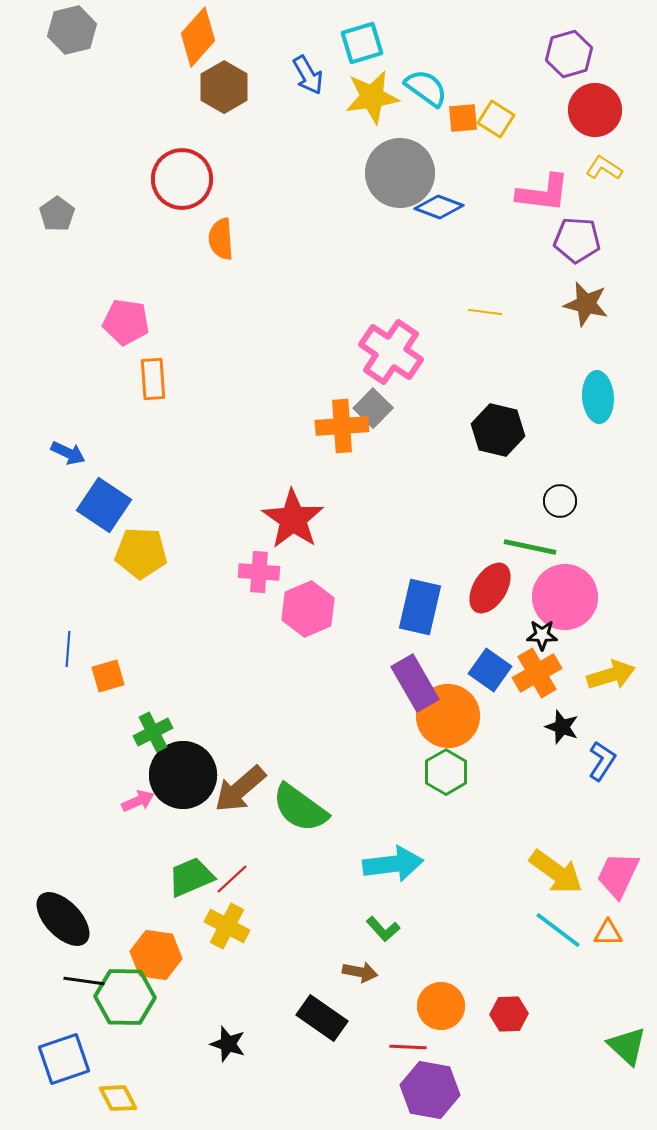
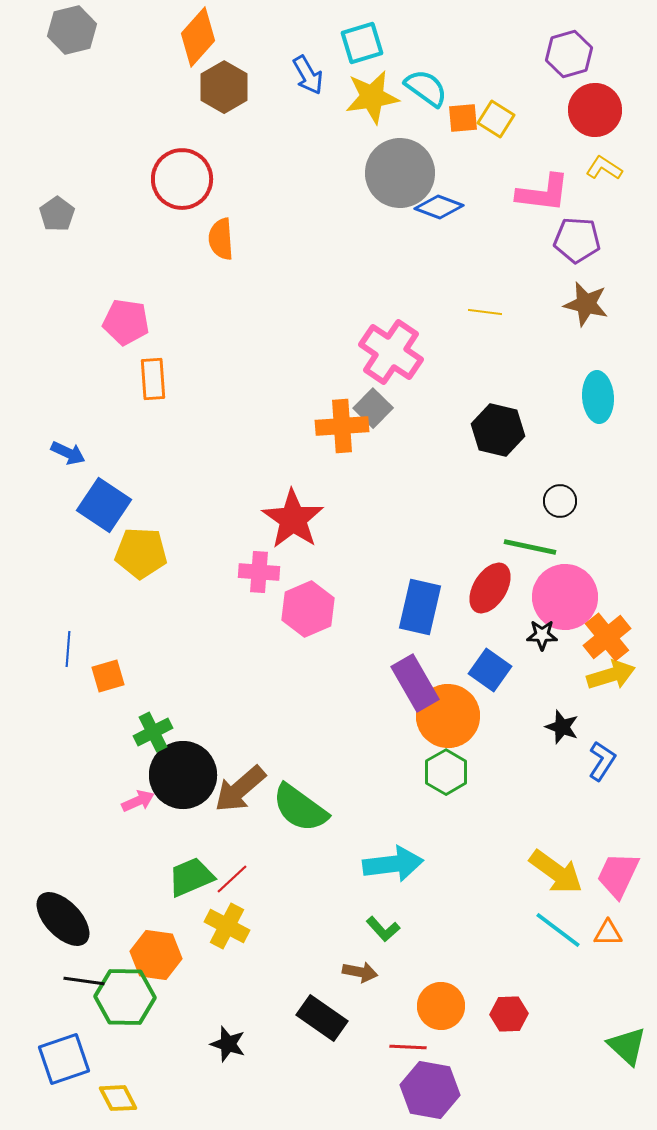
orange cross at (537, 673): moved 70 px right, 36 px up; rotated 9 degrees counterclockwise
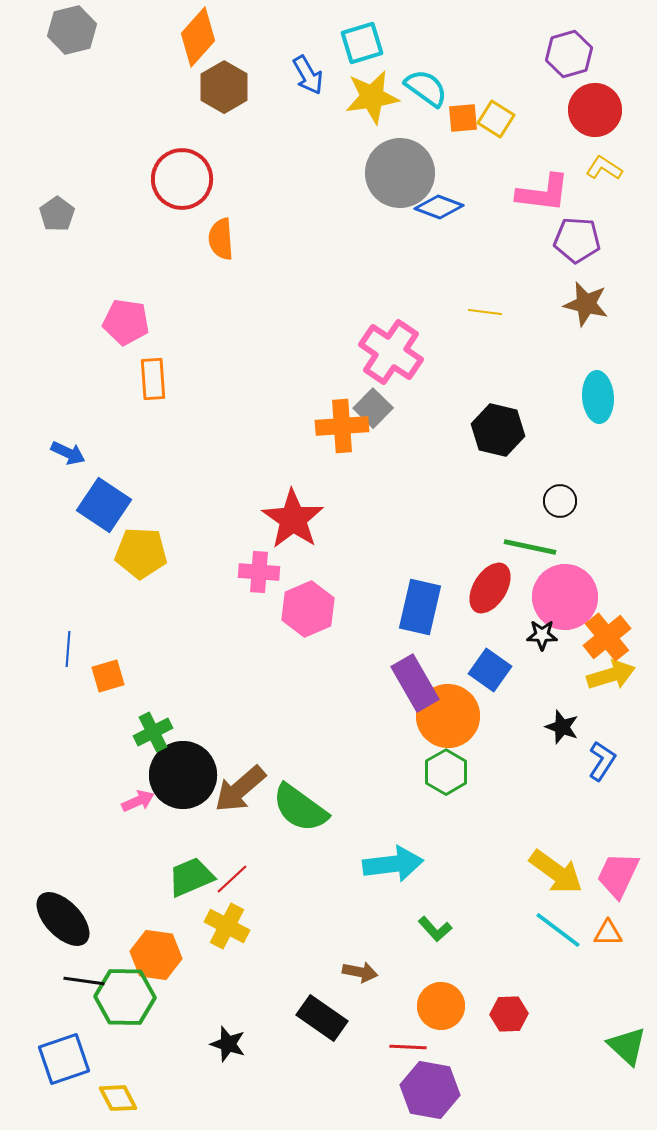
green L-shape at (383, 929): moved 52 px right
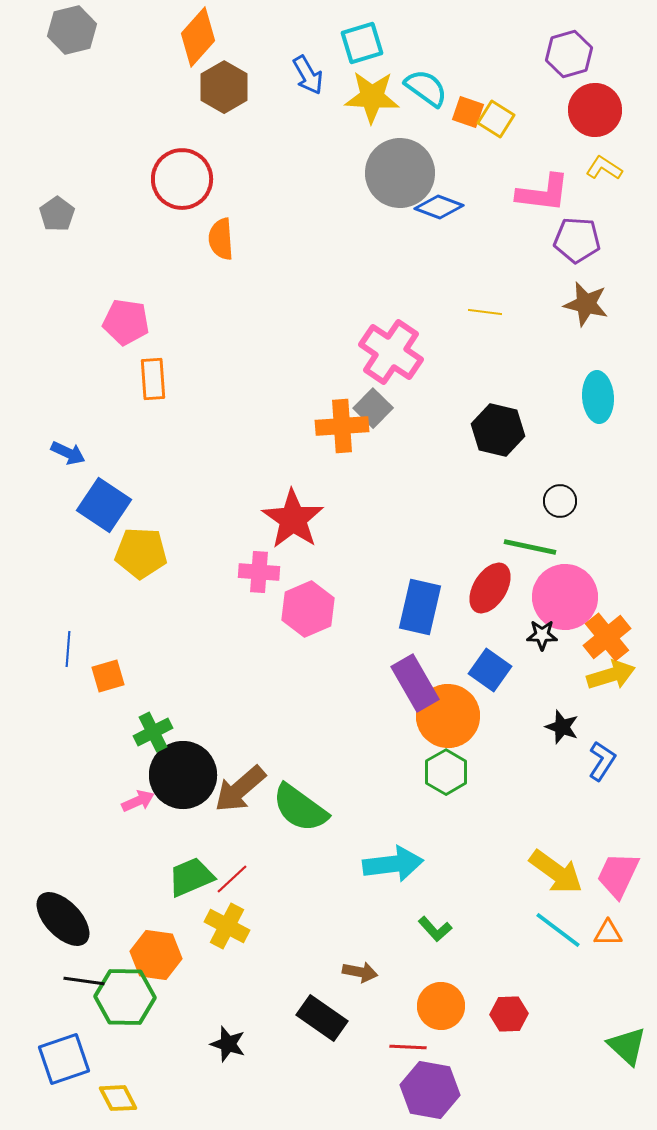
yellow star at (372, 97): rotated 12 degrees clockwise
orange square at (463, 118): moved 5 px right, 6 px up; rotated 24 degrees clockwise
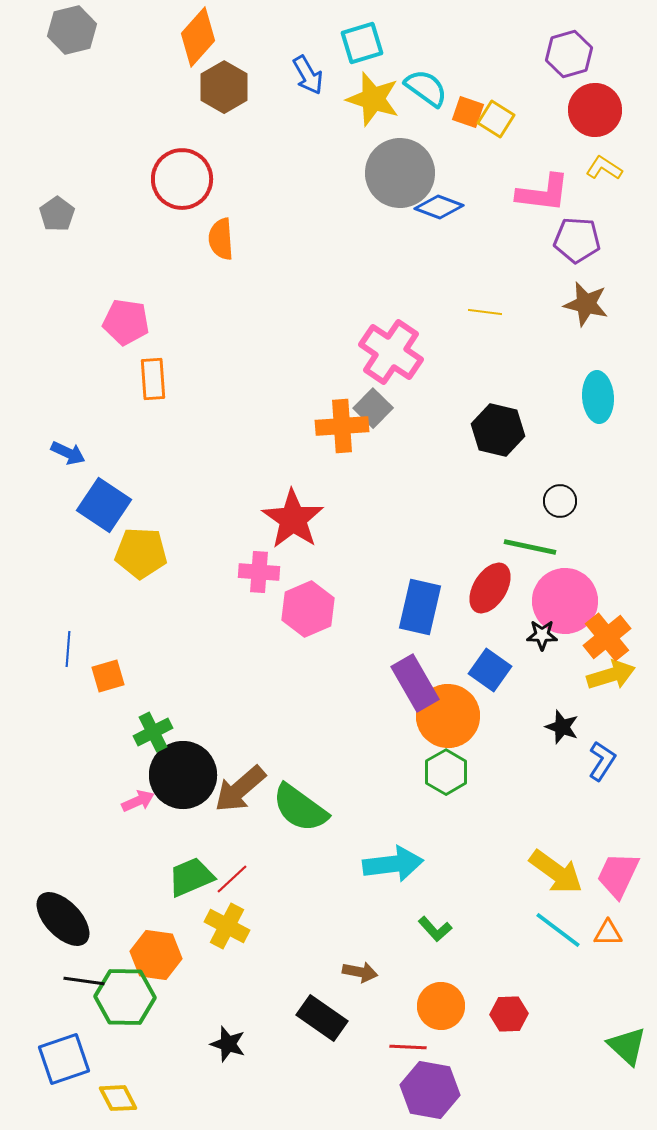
yellow star at (372, 97): moved 1 px right, 2 px down; rotated 14 degrees clockwise
pink circle at (565, 597): moved 4 px down
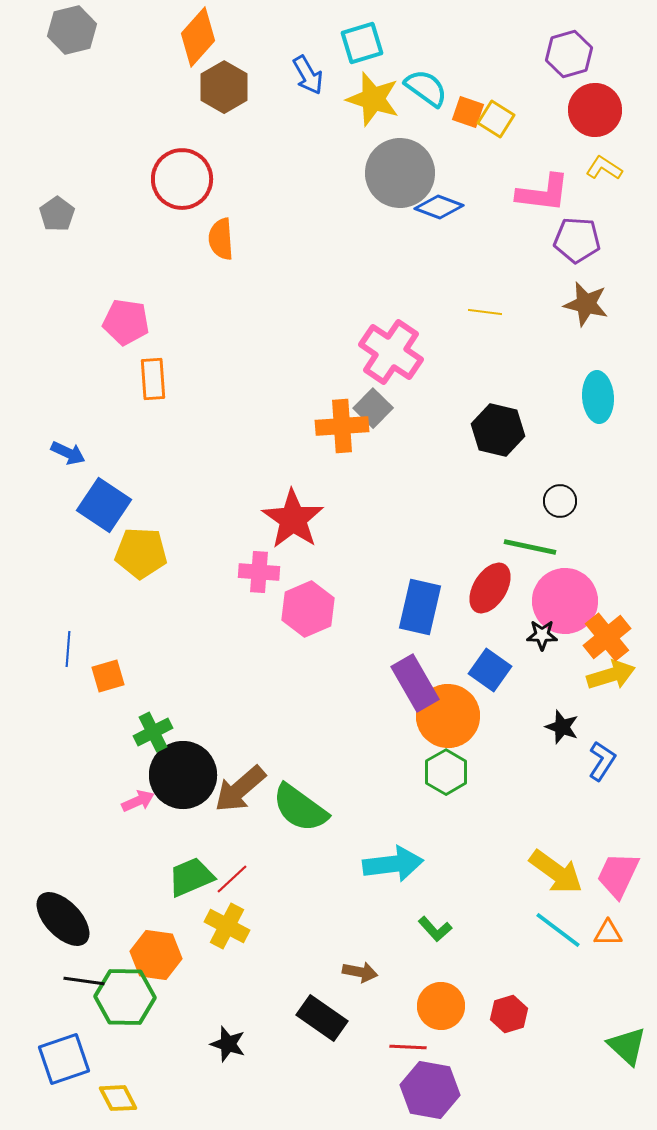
red hexagon at (509, 1014): rotated 15 degrees counterclockwise
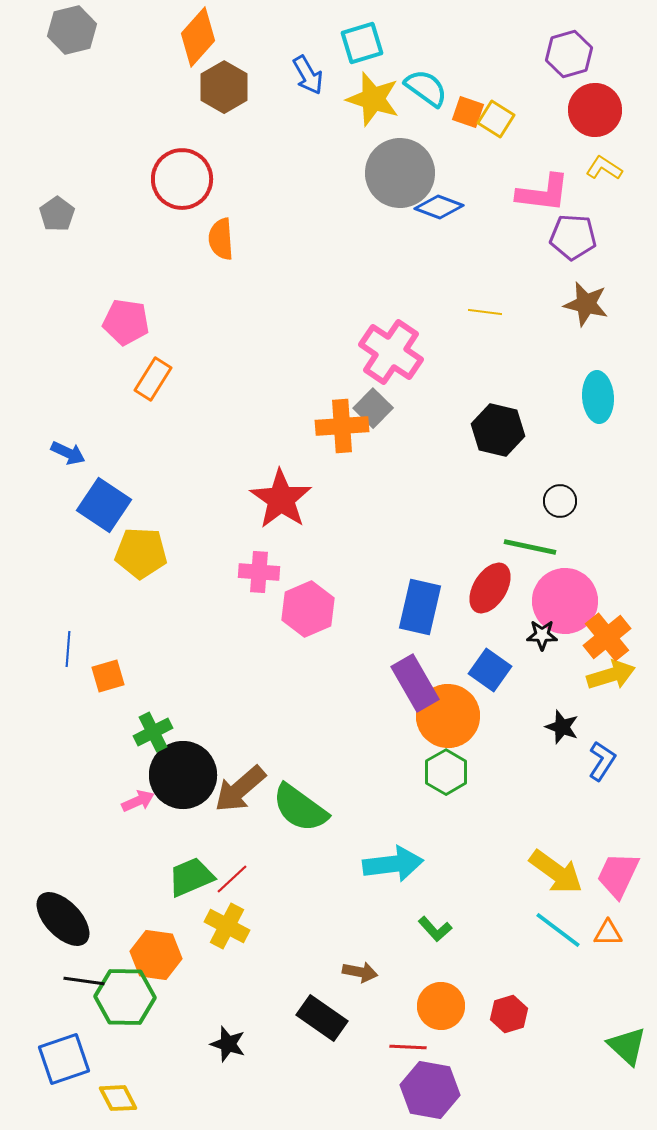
purple pentagon at (577, 240): moved 4 px left, 3 px up
orange rectangle at (153, 379): rotated 36 degrees clockwise
red star at (293, 519): moved 12 px left, 20 px up
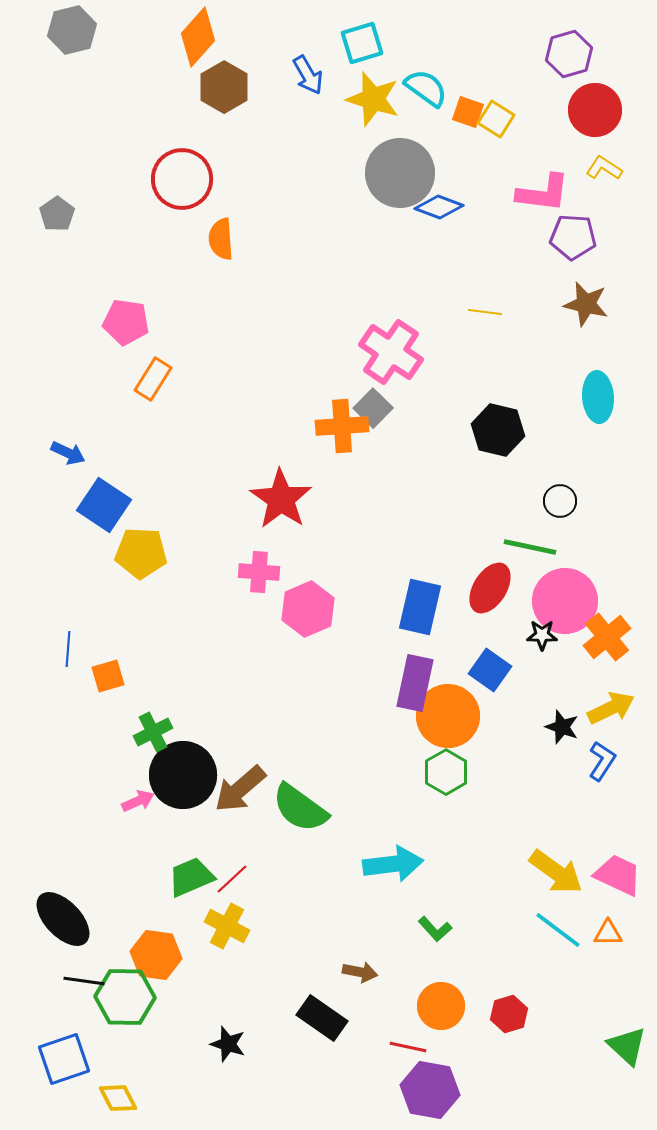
yellow arrow at (611, 675): moved 33 px down; rotated 9 degrees counterclockwise
purple rectangle at (415, 683): rotated 42 degrees clockwise
pink trapezoid at (618, 875): rotated 90 degrees clockwise
red line at (408, 1047): rotated 9 degrees clockwise
